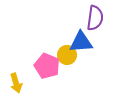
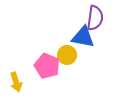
blue triangle: moved 2 px right, 5 px up; rotated 15 degrees clockwise
yellow arrow: moved 1 px up
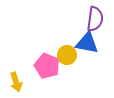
purple semicircle: moved 1 px down
blue triangle: moved 4 px right, 6 px down
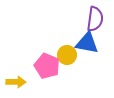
yellow arrow: rotated 72 degrees counterclockwise
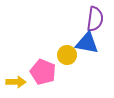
pink pentagon: moved 4 px left, 6 px down
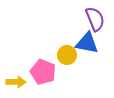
purple semicircle: rotated 30 degrees counterclockwise
